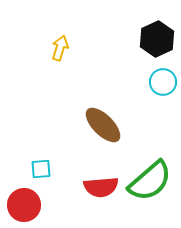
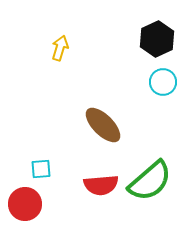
red semicircle: moved 2 px up
red circle: moved 1 px right, 1 px up
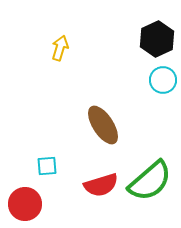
cyan circle: moved 2 px up
brown ellipse: rotated 12 degrees clockwise
cyan square: moved 6 px right, 3 px up
red semicircle: rotated 12 degrees counterclockwise
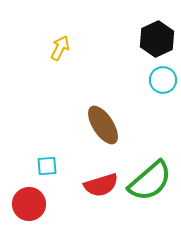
yellow arrow: rotated 10 degrees clockwise
red circle: moved 4 px right
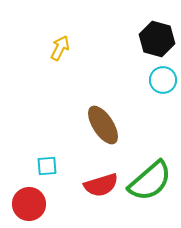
black hexagon: rotated 20 degrees counterclockwise
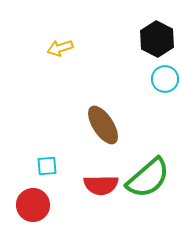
black hexagon: rotated 12 degrees clockwise
yellow arrow: rotated 135 degrees counterclockwise
cyan circle: moved 2 px right, 1 px up
green semicircle: moved 2 px left, 3 px up
red semicircle: rotated 16 degrees clockwise
red circle: moved 4 px right, 1 px down
